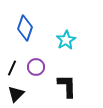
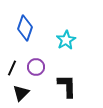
black triangle: moved 5 px right, 1 px up
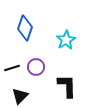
black line: rotated 49 degrees clockwise
black triangle: moved 1 px left, 3 px down
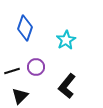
black line: moved 3 px down
black L-shape: rotated 140 degrees counterclockwise
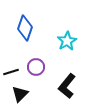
cyan star: moved 1 px right, 1 px down
black line: moved 1 px left, 1 px down
black triangle: moved 2 px up
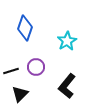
black line: moved 1 px up
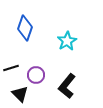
purple circle: moved 8 px down
black line: moved 3 px up
black triangle: rotated 30 degrees counterclockwise
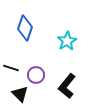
black line: rotated 35 degrees clockwise
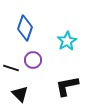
purple circle: moved 3 px left, 15 px up
black L-shape: rotated 40 degrees clockwise
